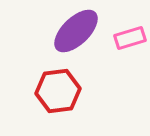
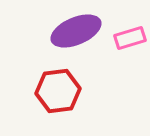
purple ellipse: rotated 21 degrees clockwise
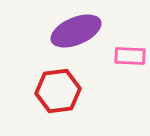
pink rectangle: moved 18 px down; rotated 20 degrees clockwise
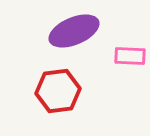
purple ellipse: moved 2 px left
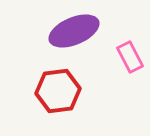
pink rectangle: moved 1 px down; rotated 60 degrees clockwise
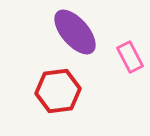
purple ellipse: moved 1 px right, 1 px down; rotated 72 degrees clockwise
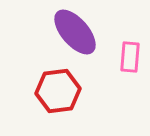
pink rectangle: rotated 32 degrees clockwise
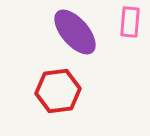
pink rectangle: moved 35 px up
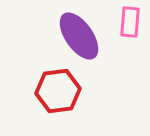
purple ellipse: moved 4 px right, 4 px down; rotated 6 degrees clockwise
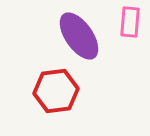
red hexagon: moved 2 px left
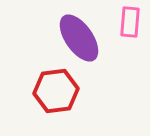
purple ellipse: moved 2 px down
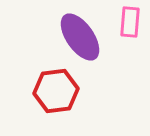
purple ellipse: moved 1 px right, 1 px up
